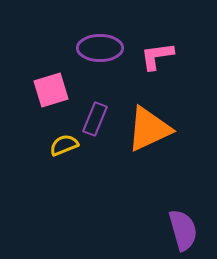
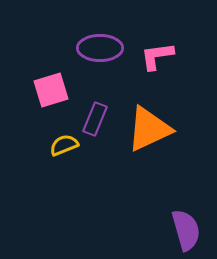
purple semicircle: moved 3 px right
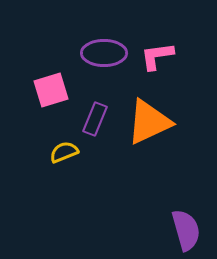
purple ellipse: moved 4 px right, 5 px down
orange triangle: moved 7 px up
yellow semicircle: moved 7 px down
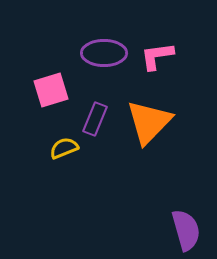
orange triangle: rotated 21 degrees counterclockwise
yellow semicircle: moved 4 px up
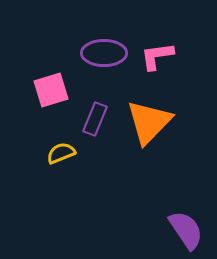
yellow semicircle: moved 3 px left, 5 px down
purple semicircle: rotated 18 degrees counterclockwise
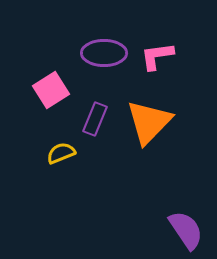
pink square: rotated 15 degrees counterclockwise
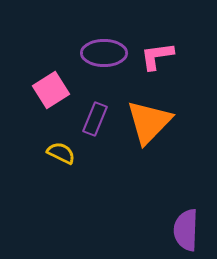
yellow semicircle: rotated 48 degrees clockwise
purple semicircle: rotated 144 degrees counterclockwise
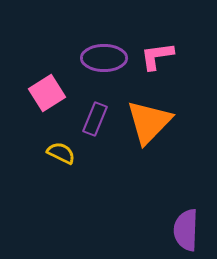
purple ellipse: moved 5 px down
pink square: moved 4 px left, 3 px down
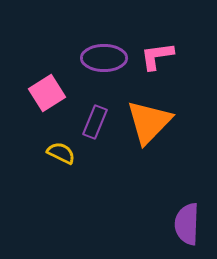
purple rectangle: moved 3 px down
purple semicircle: moved 1 px right, 6 px up
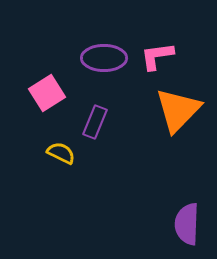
orange triangle: moved 29 px right, 12 px up
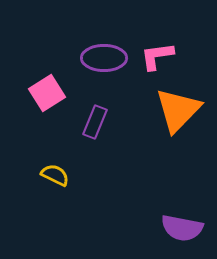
yellow semicircle: moved 6 px left, 22 px down
purple semicircle: moved 5 px left, 4 px down; rotated 81 degrees counterclockwise
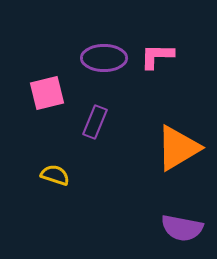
pink L-shape: rotated 9 degrees clockwise
pink square: rotated 18 degrees clockwise
orange triangle: moved 38 px down; rotated 15 degrees clockwise
yellow semicircle: rotated 8 degrees counterclockwise
